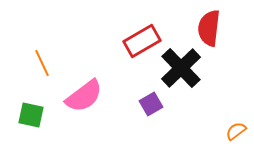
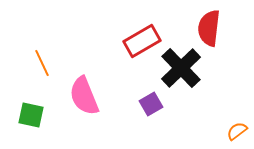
pink semicircle: rotated 105 degrees clockwise
orange semicircle: moved 1 px right
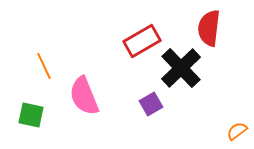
orange line: moved 2 px right, 3 px down
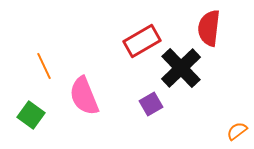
green square: rotated 24 degrees clockwise
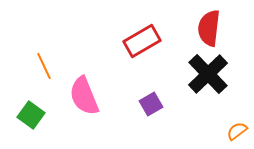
black cross: moved 27 px right, 6 px down
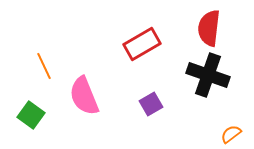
red rectangle: moved 3 px down
black cross: moved 1 px down; rotated 27 degrees counterclockwise
orange semicircle: moved 6 px left, 3 px down
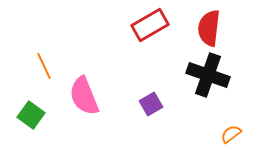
red rectangle: moved 8 px right, 19 px up
